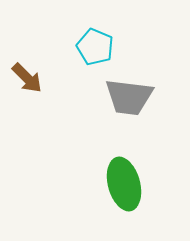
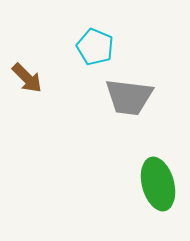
green ellipse: moved 34 px right
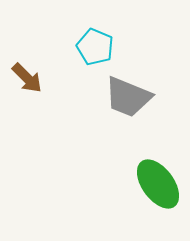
gray trapezoid: moved 1 px left; rotated 15 degrees clockwise
green ellipse: rotated 21 degrees counterclockwise
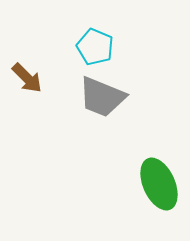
gray trapezoid: moved 26 px left
green ellipse: moved 1 px right; rotated 12 degrees clockwise
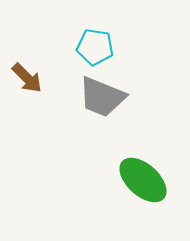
cyan pentagon: rotated 15 degrees counterclockwise
green ellipse: moved 16 px left, 4 px up; rotated 24 degrees counterclockwise
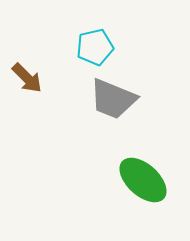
cyan pentagon: rotated 21 degrees counterclockwise
gray trapezoid: moved 11 px right, 2 px down
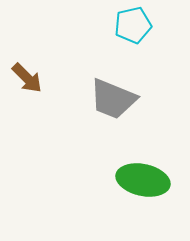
cyan pentagon: moved 38 px right, 22 px up
green ellipse: rotated 30 degrees counterclockwise
